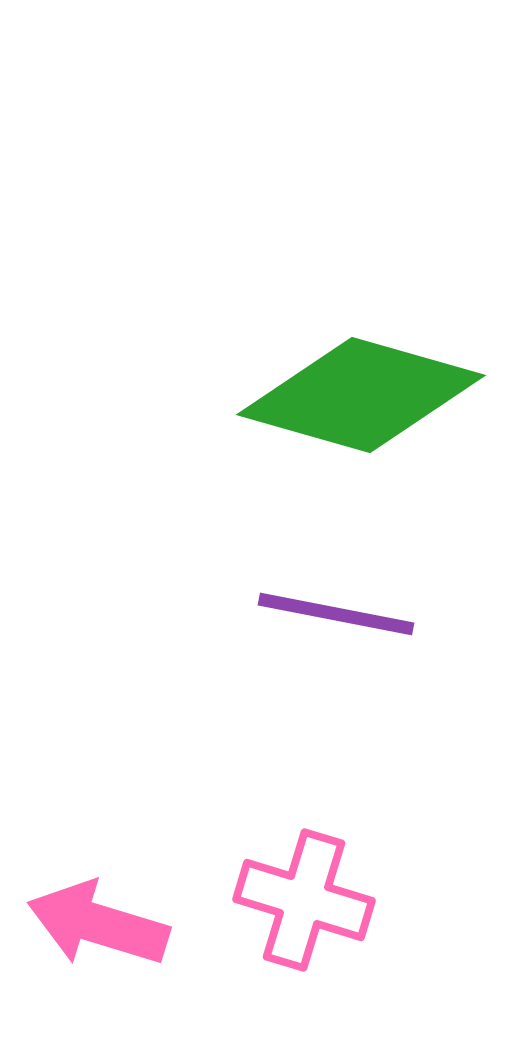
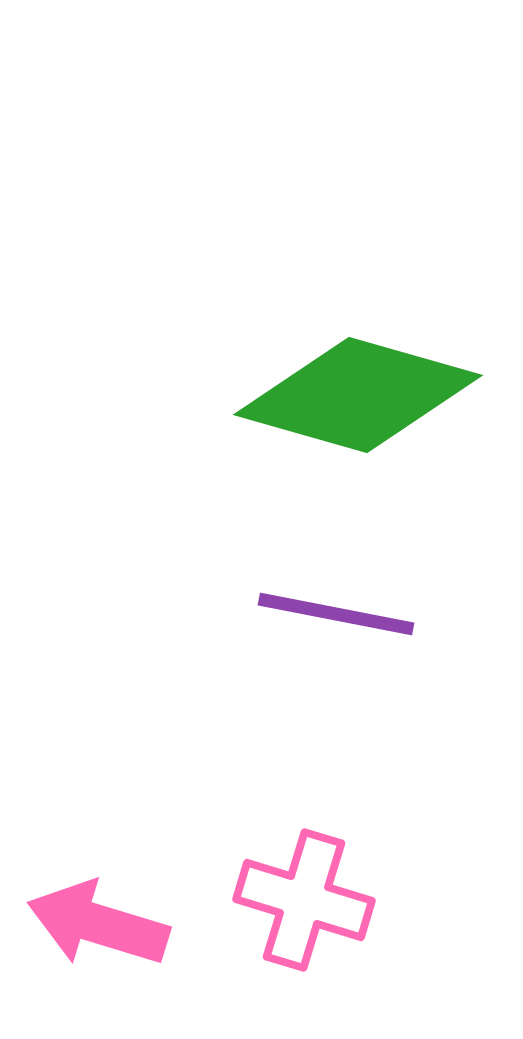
green diamond: moved 3 px left
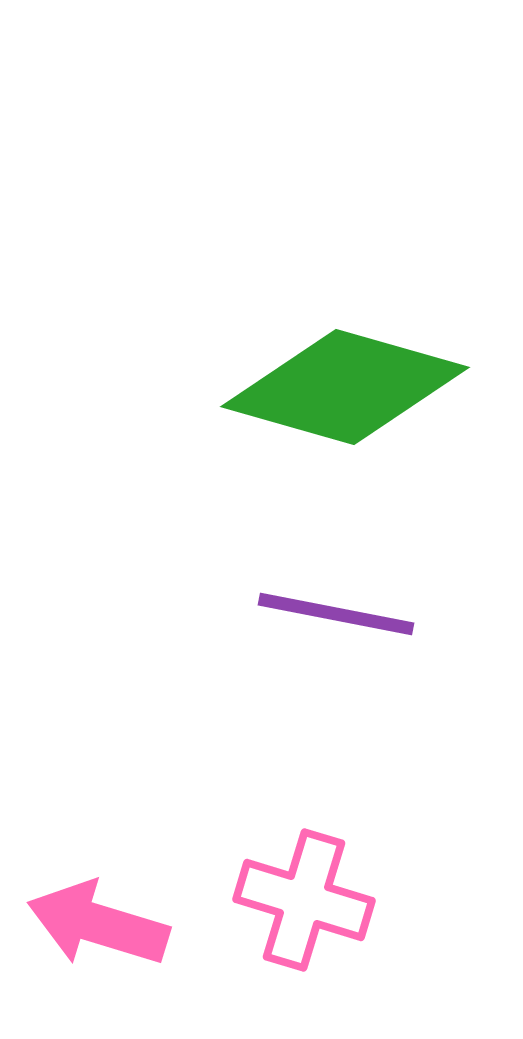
green diamond: moved 13 px left, 8 px up
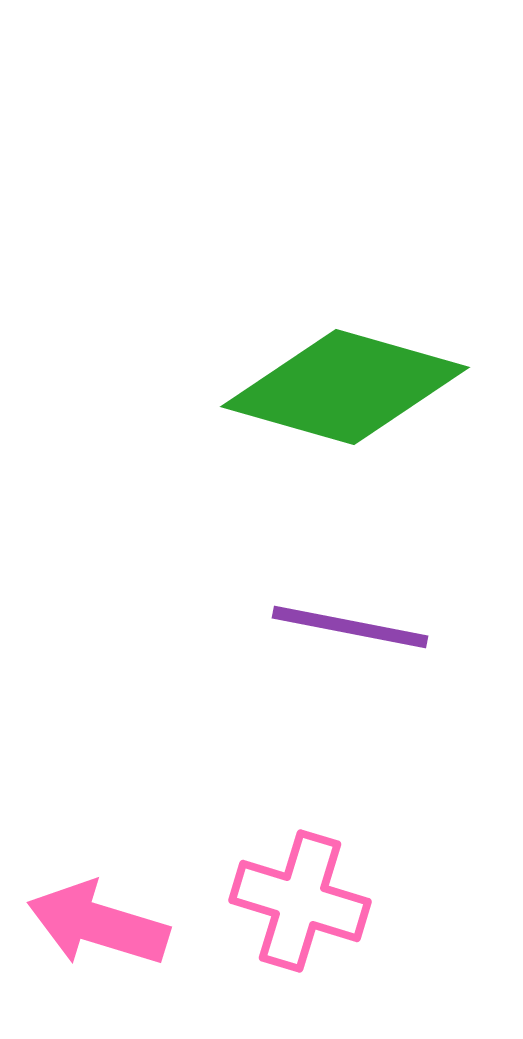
purple line: moved 14 px right, 13 px down
pink cross: moved 4 px left, 1 px down
